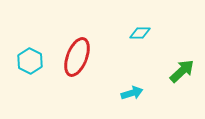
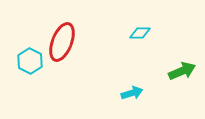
red ellipse: moved 15 px left, 15 px up
green arrow: rotated 20 degrees clockwise
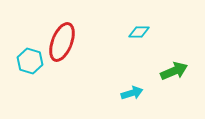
cyan diamond: moved 1 px left, 1 px up
cyan hexagon: rotated 10 degrees counterclockwise
green arrow: moved 8 px left
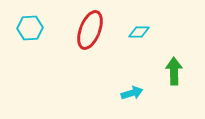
red ellipse: moved 28 px right, 12 px up
cyan hexagon: moved 33 px up; rotated 20 degrees counterclockwise
green arrow: rotated 68 degrees counterclockwise
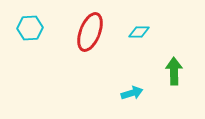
red ellipse: moved 2 px down
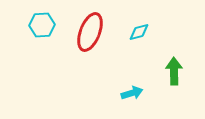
cyan hexagon: moved 12 px right, 3 px up
cyan diamond: rotated 15 degrees counterclockwise
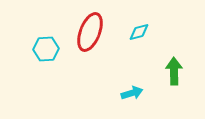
cyan hexagon: moved 4 px right, 24 px down
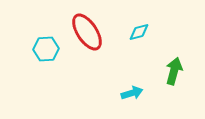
red ellipse: moved 3 px left; rotated 54 degrees counterclockwise
green arrow: rotated 16 degrees clockwise
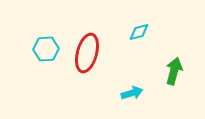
red ellipse: moved 21 px down; rotated 48 degrees clockwise
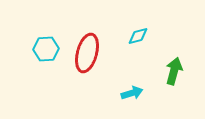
cyan diamond: moved 1 px left, 4 px down
